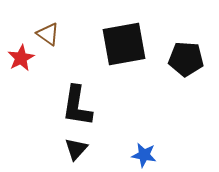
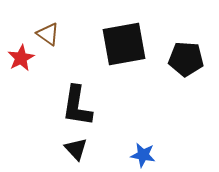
black triangle: rotated 25 degrees counterclockwise
blue star: moved 1 px left
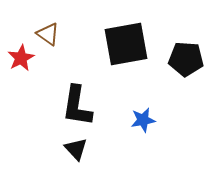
black square: moved 2 px right
blue star: moved 35 px up; rotated 20 degrees counterclockwise
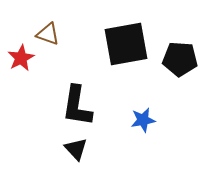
brown triangle: rotated 15 degrees counterclockwise
black pentagon: moved 6 px left
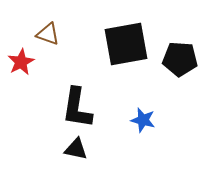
red star: moved 4 px down
black L-shape: moved 2 px down
blue star: rotated 25 degrees clockwise
black triangle: rotated 35 degrees counterclockwise
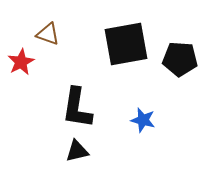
black triangle: moved 1 px right, 2 px down; rotated 25 degrees counterclockwise
